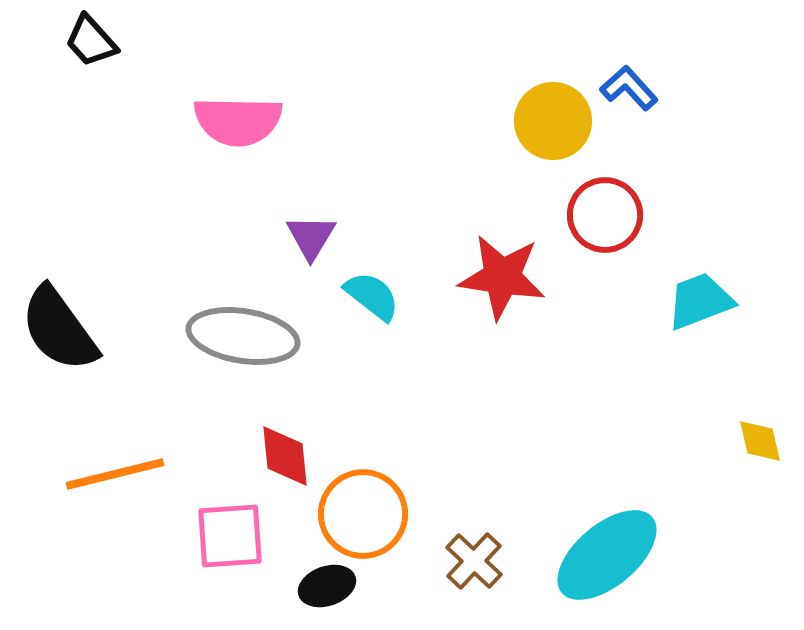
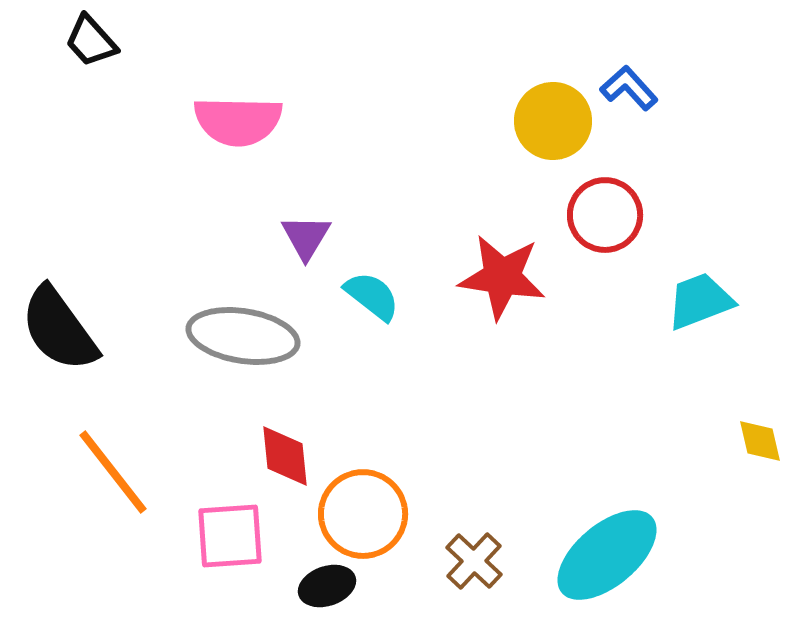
purple triangle: moved 5 px left
orange line: moved 2 px left, 2 px up; rotated 66 degrees clockwise
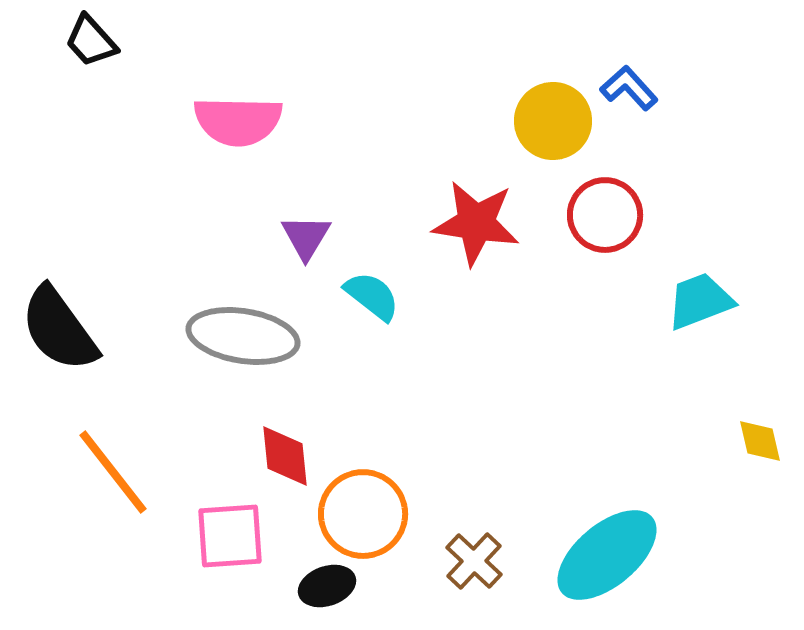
red star: moved 26 px left, 54 px up
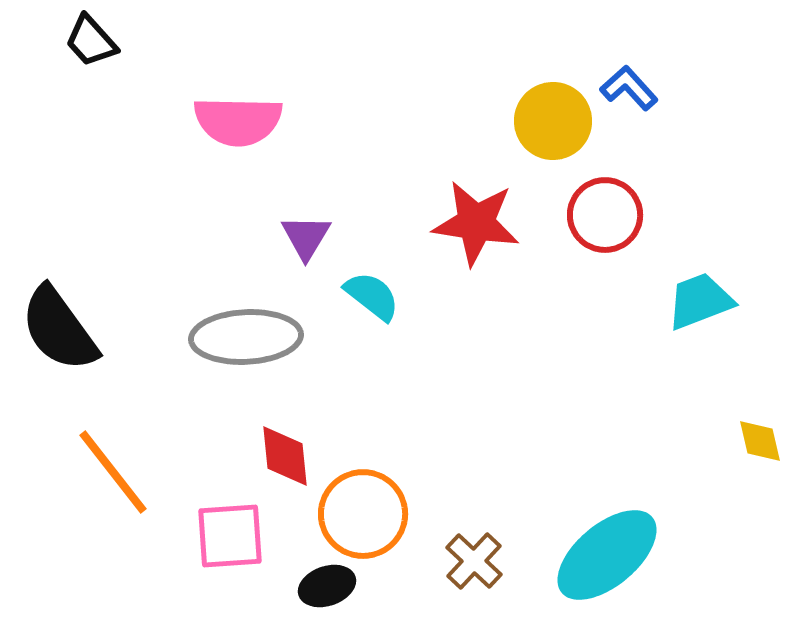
gray ellipse: moved 3 px right, 1 px down; rotated 12 degrees counterclockwise
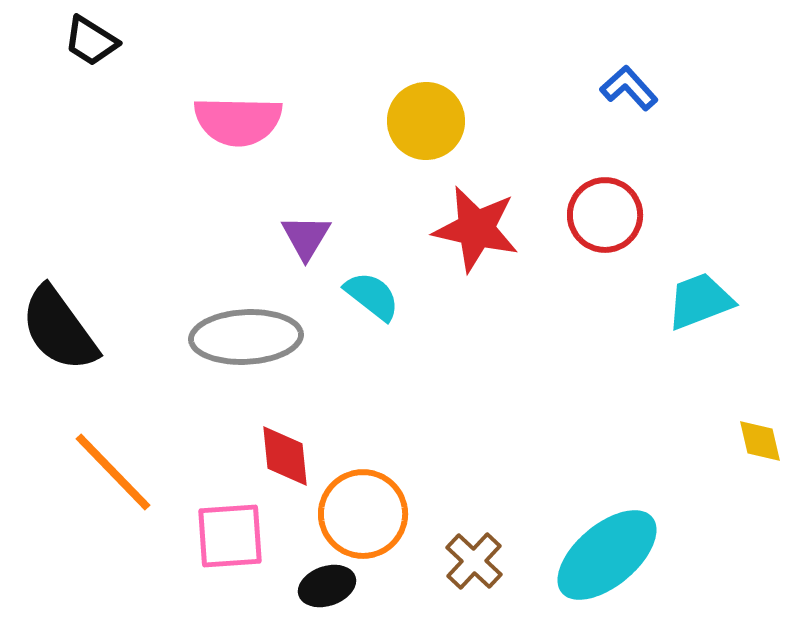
black trapezoid: rotated 16 degrees counterclockwise
yellow circle: moved 127 px left
red star: moved 6 px down; rotated 4 degrees clockwise
orange line: rotated 6 degrees counterclockwise
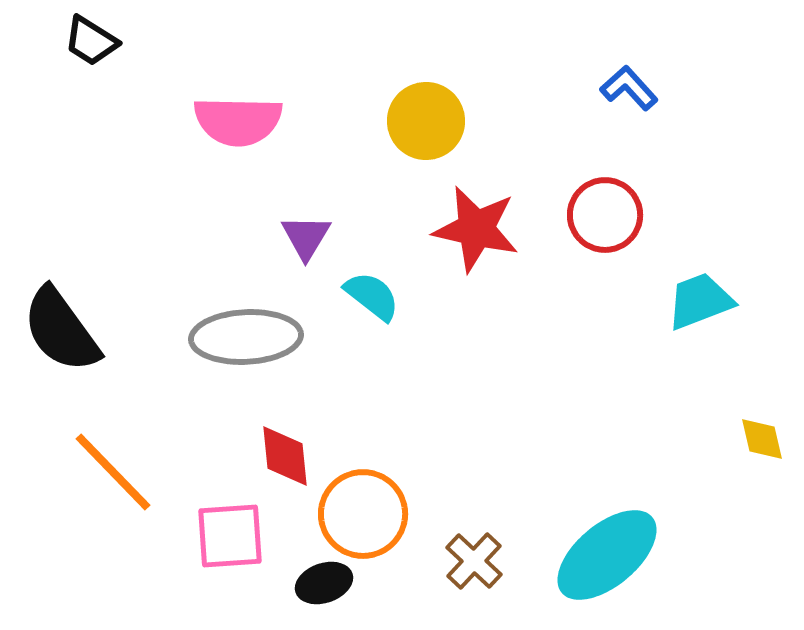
black semicircle: moved 2 px right, 1 px down
yellow diamond: moved 2 px right, 2 px up
black ellipse: moved 3 px left, 3 px up
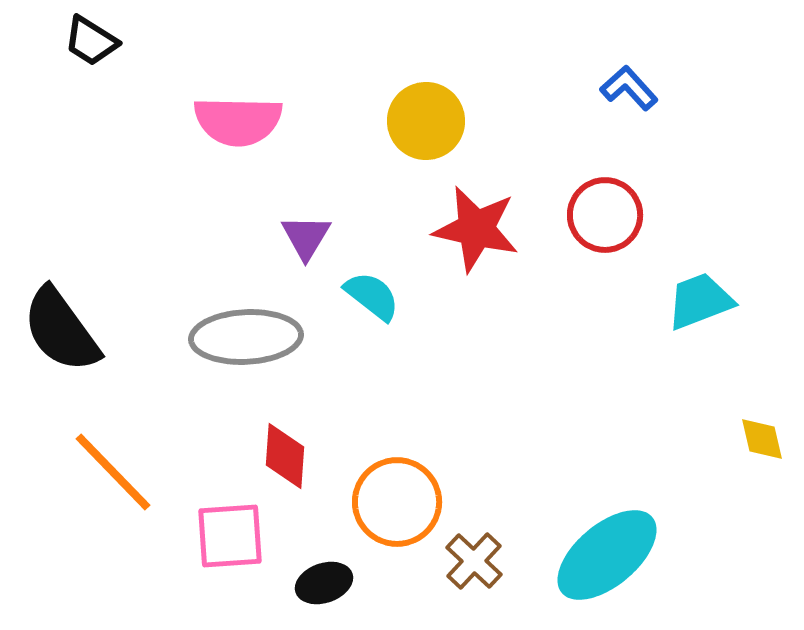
red diamond: rotated 10 degrees clockwise
orange circle: moved 34 px right, 12 px up
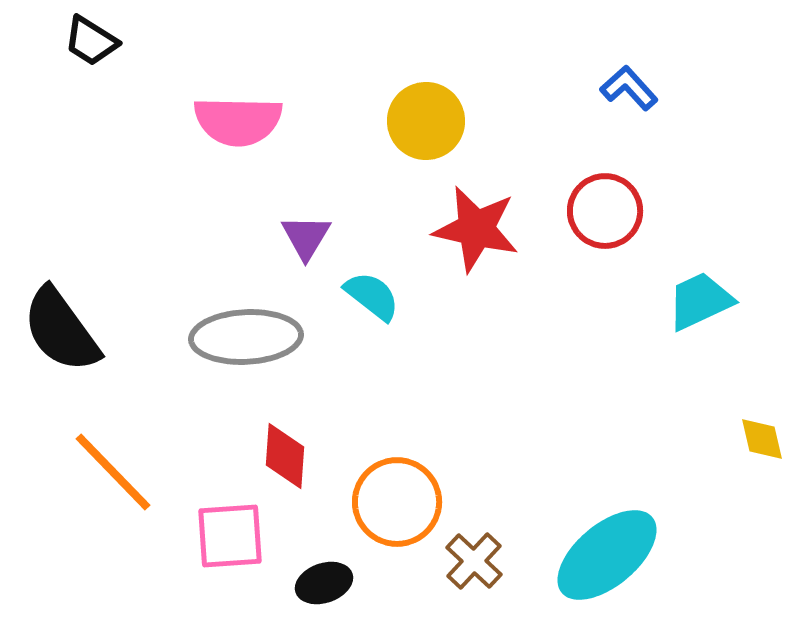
red circle: moved 4 px up
cyan trapezoid: rotated 4 degrees counterclockwise
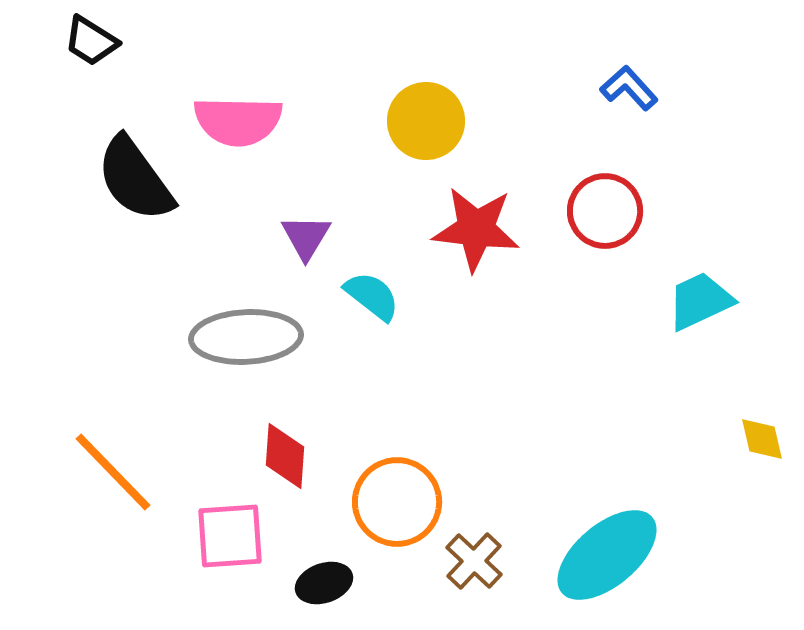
red star: rotated 6 degrees counterclockwise
black semicircle: moved 74 px right, 151 px up
